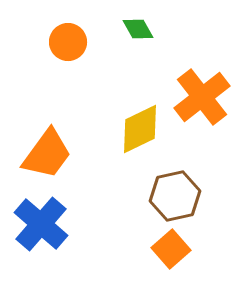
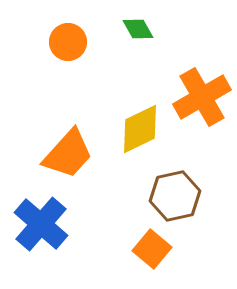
orange cross: rotated 8 degrees clockwise
orange trapezoid: moved 21 px right; rotated 6 degrees clockwise
orange square: moved 19 px left; rotated 9 degrees counterclockwise
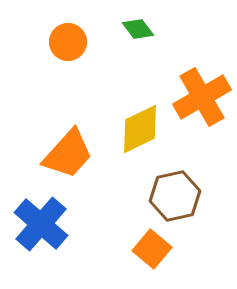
green diamond: rotated 8 degrees counterclockwise
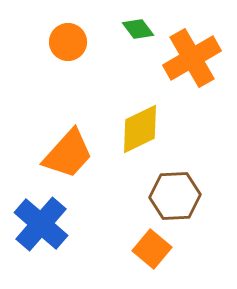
orange cross: moved 10 px left, 39 px up
brown hexagon: rotated 9 degrees clockwise
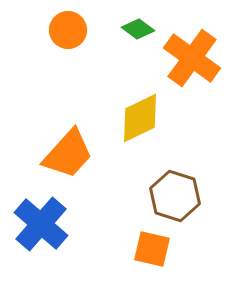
green diamond: rotated 16 degrees counterclockwise
orange circle: moved 12 px up
orange cross: rotated 24 degrees counterclockwise
yellow diamond: moved 11 px up
brown hexagon: rotated 21 degrees clockwise
orange square: rotated 27 degrees counterclockwise
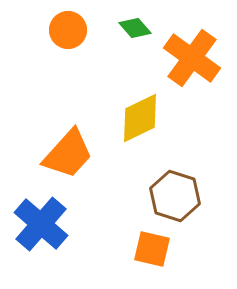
green diamond: moved 3 px left, 1 px up; rotated 12 degrees clockwise
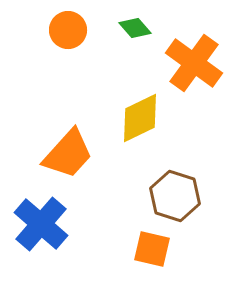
orange cross: moved 2 px right, 5 px down
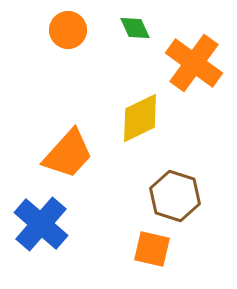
green diamond: rotated 16 degrees clockwise
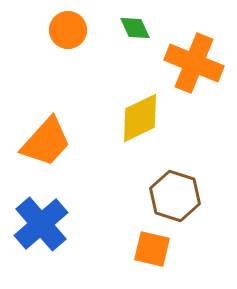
orange cross: rotated 14 degrees counterclockwise
orange trapezoid: moved 22 px left, 12 px up
blue cross: rotated 8 degrees clockwise
